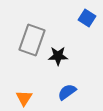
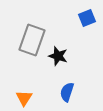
blue square: rotated 36 degrees clockwise
black star: rotated 18 degrees clockwise
blue semicircle: rotated 36 degrees counterclockwise
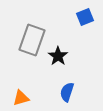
blue square: moved 2 px left, 1 px up
black star: rotated 18 degrees clockwise
orange triangle: moved 3 px left; rotated 42 degrees clockwise
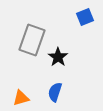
black star: moved 1 px down
blue semicircle: moved 12 px left
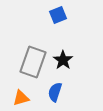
blue square: moved 27 px left, 2 px up
gray rectangle: moved 1 px right, 22 px down
black star: moved 5 px right, 3 px down
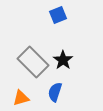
gray rectangle: rotated 64 degrees counterclockwise
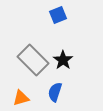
gray rectangle: moved 2 px up
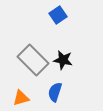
blue square: rotated 12 degrees counterclockwise
black star: rotated 24 degrees counterclockwise
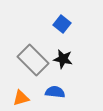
blue square: moved 4 px right, 9 px down; rotated 18 degrees counterclockwise
black star: moved 1 px up
blue semicircle: rotated 78 degrees clockwise
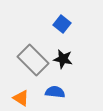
orange triangle: rotated 48 degrees clockwise
